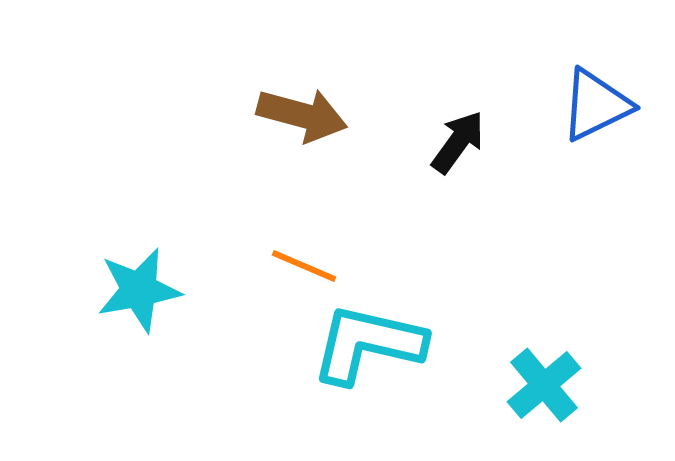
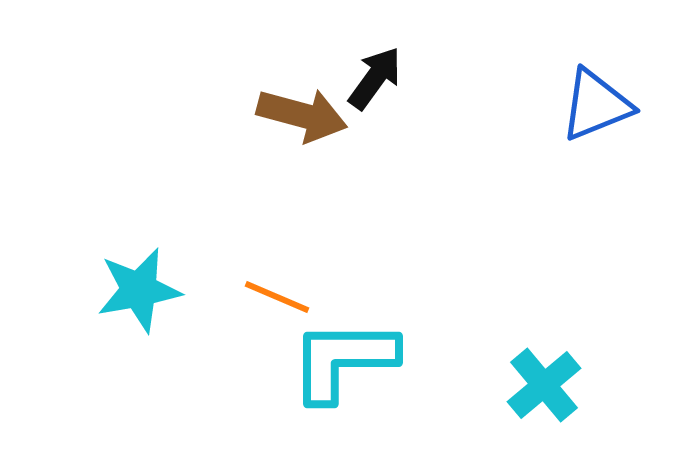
blue triangle: rotated 4 degrees clockwise
black arrow: moved 83 px left, 64 px up
orange line: moved 27 px left, 31 px down
cyan L-shape: moved 25 px left, 16 px down; rotated 13 degrees counterclockwise
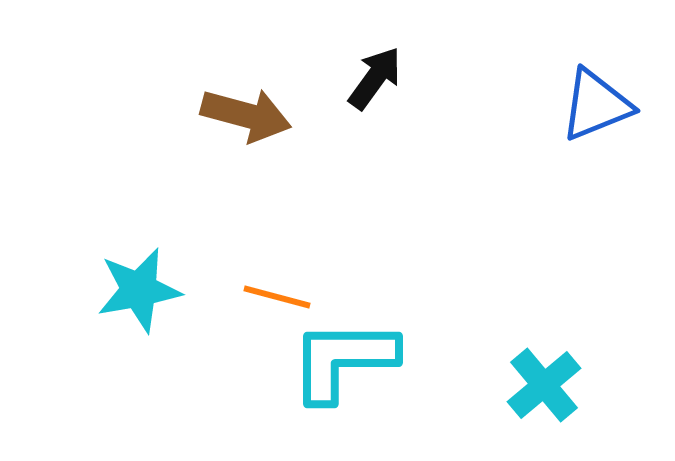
brown arrow: moved 56 px left
orange line: rotated 8 degrees counterclockwise
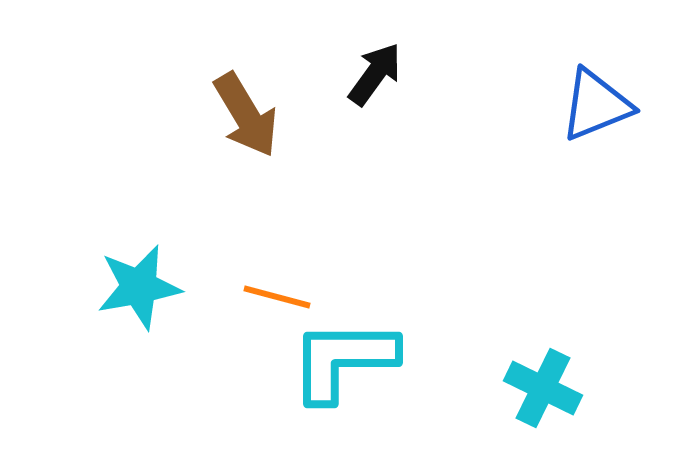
black arrow: moved 4 px up
brown arrow: rotated 44 degrees clockwise
cyan star: moved 3 px up
cyan cross: moved 1 px left, 3 px down; rotated 24 degrees counterclockwise
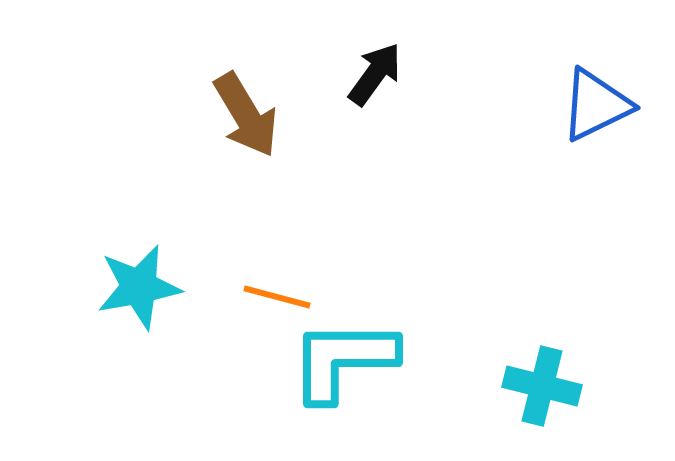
blue triangle: rotated 4 degrees counterclockwise
cyan cross: moved 1 px left, 2 px up; rotated 12 degrees counterclockwise
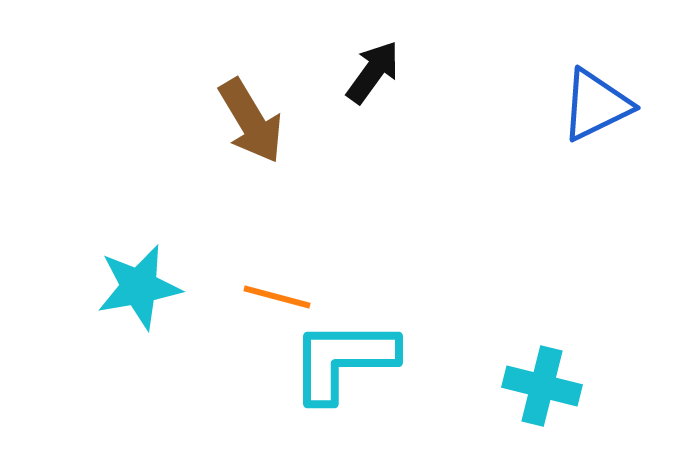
black arrow: moved 2 px left, 2 px up
brown arrow: moved 5 px right, 6 px down
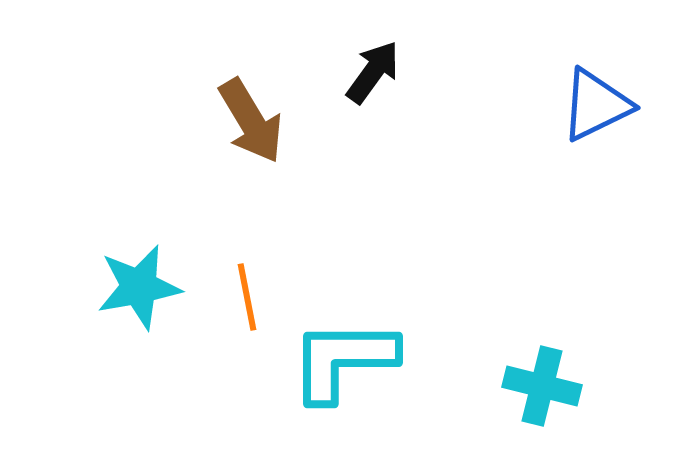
orange line: moved 30 px left; rotated 64 degrees clockwise
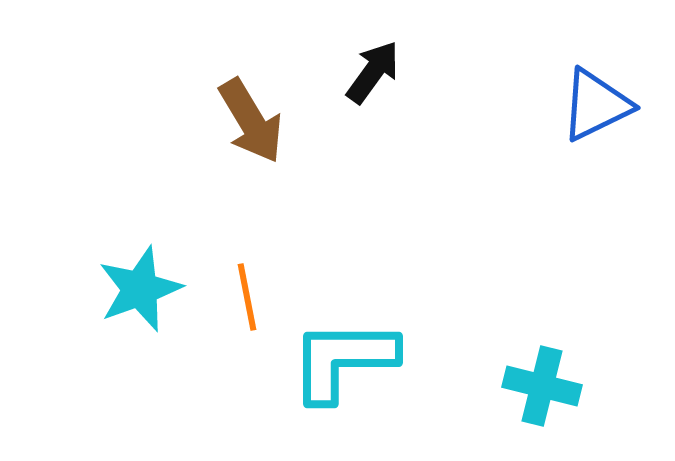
cyan star: moved 1 px right, 2 px down; rotated 10 degrees counterclockwise
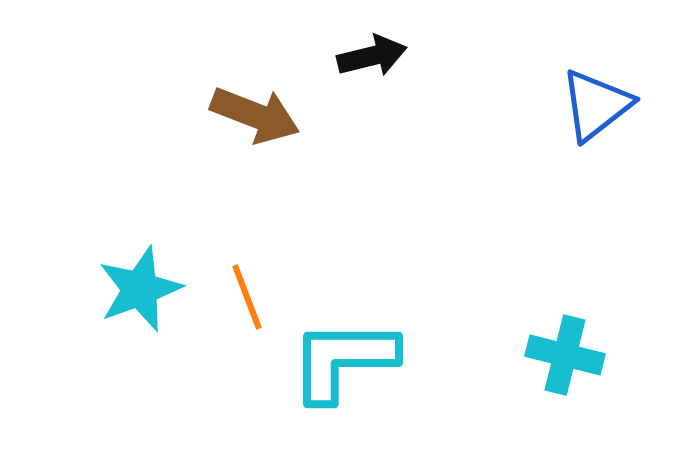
black arrow: moved 1 px left, 16 px up; rotated 40 degrees clockwise
blue triangle: rotated 12 degrees counterclockwise
brown arrow: moved 4 px right, 6 px up; rotated 38 degrees counterclockwise
orange line: rotated 10 degrees counterclockwise
cyan cross: moved 23 px right, 31 px up
